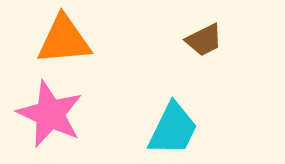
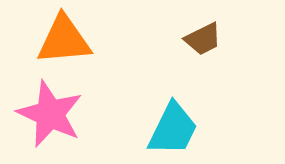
brown trapezoid: moved 1 px left, 1 px up
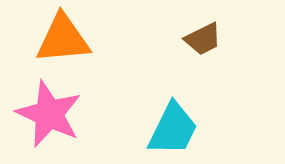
orange triangle: moved 1 px left, 1 px up
pink star: moved 1 px left
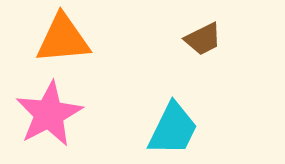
pink star: rotated 20 degrees clockwise
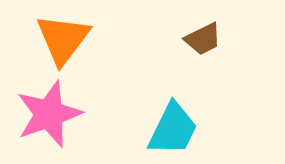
orange triangle: rotated 48 degrees counterclockwise
pink star: rotated 8 degrees clockwise
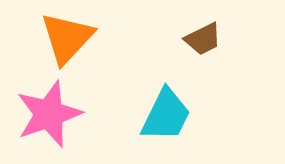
orange triangle: moved 4 px right, 1 px up; rotated 6 degrees clockwise
cyan trapezoid: moved 7 px left, 14 px up
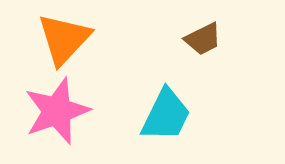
orange triangle: moved 3 px left, 1 px down
pink star: moved 8 px right, 3 px up
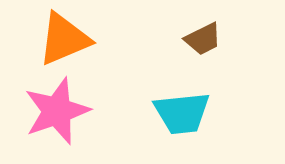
orange triangle: rotated 24 degrees clockwise
cyan trapezoid: moved 16 px right, 2 px up; rotated 58 degrees clockwise
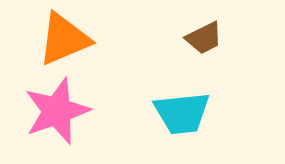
brown trapezoid: moved 1 px right, 1 px up
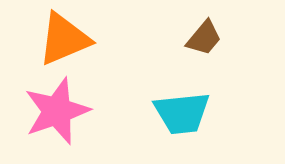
brown trapezoid: rotated 24 degrees counterclockwise
